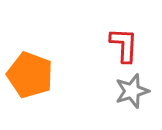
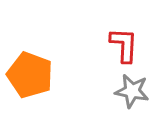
gray star: rotated 28 degrees clockwise
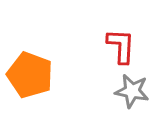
red L-shape: moved 3 px left, 1 px down
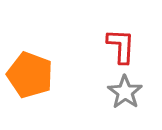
gray star: moved 7 px left, 1 px down; rotated 24 degrees clockwise
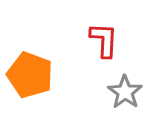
red L-shape: moved 17 px left, 6 px up
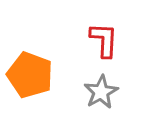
gray star: moved 24 px left; rotated 8 degrees clockwise
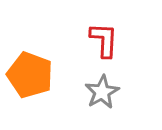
gray star: moved 1 px right
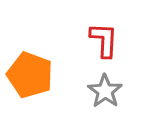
gray star: moved 3 px right, 1 px up; rotated 8 degrees counterclockwise
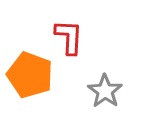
red L-shape: moved 35 px left, 3 px up
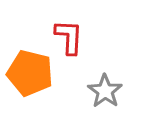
orange pentagon: moved 2 px up; rotated 6 degrees counterclockwise
